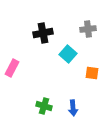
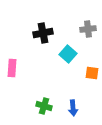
pink rectangle: rotated 24 degrees counterclockwise
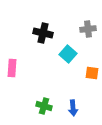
black cross: rotated 24 degrees clockwise
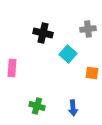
green cross: moved 7 px left
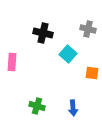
gray cross: rotated 21 degrees clockwise
pink rectangle: moved 6 px up
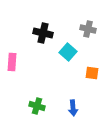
cyan square: moved 2 px up
